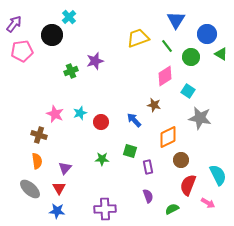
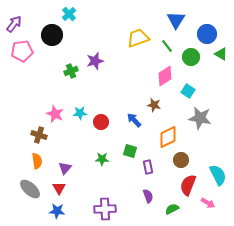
cyan cross: moved 3 px up
cyan star: rotated 16 degrees clockwise
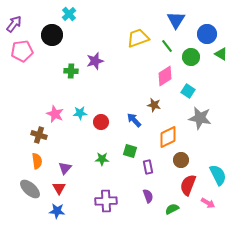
green cross: rotated 24 degrees clockwise
purple cross: moved 1 px right, 8 px up
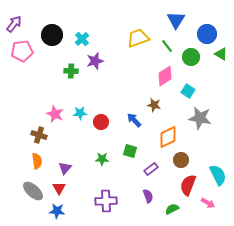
cyan cross: moved 13 px right, 25 px down
purple rectangle: moved 3 px right, 2 px down; rotated 64 degrees clockwise
gray ellipse: moved 3 px right, 2 px down
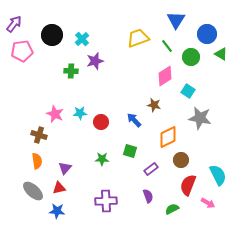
red triangle: rotated 48 degrees clockwise
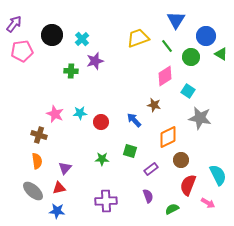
blue circle: moved 1 px left, 2 px down
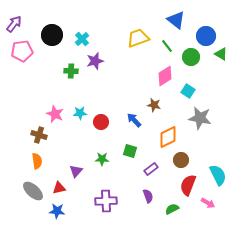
blue triangle: rotated 24 degrees counterclockwise
purple triangle: moved 11 px right, 3 px down
